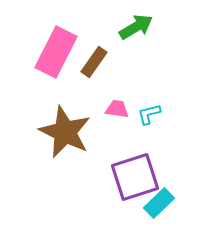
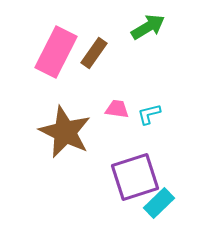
green arrow: moved 12 px right
brown rectangle: moved 9 px up
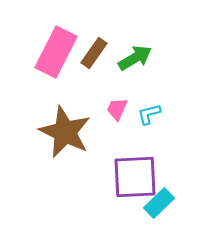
green arrow: moved 13 px left, 31 px down
pink trapezoid: rotated 75 degrees counterclockwise
purple square: rotated 15 degrees clockwise
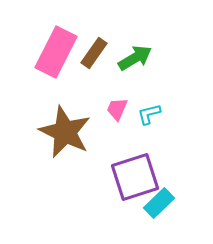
purple square: rotated 15 degrees counterclockwise
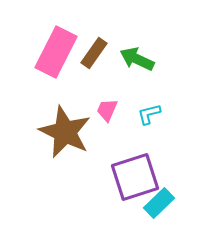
green arrow: moved 2 px right, 1 px down; rotated 124 degrees counterclockwise
pink trapezoid: moved 10 px left, 1 px down
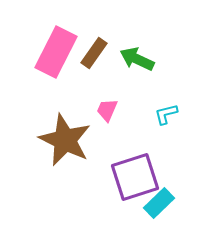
cyan L-shape: moved 17 px right
brown star: moved 8 px down
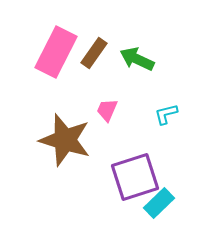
brown star: rotated 8 degrees counterclockwise
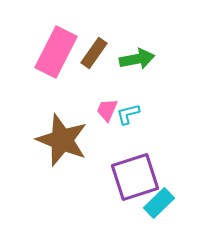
green arrow: rotated 144 degrees clockwise
cyan L-shape: moved 38 px left
brown star: moved 3 px left; rotated 4 degrees clockwise
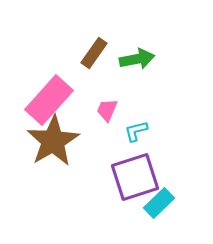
pink rectangle: moved 7 px left, 48 px down; rotated 15 degrees clockwise
cyan L-shape: moved 8 px right, 17 px down
brown star: moved 9 px left, 1 px down; rotated 20 degrees clockwise
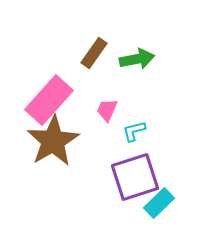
cyan L-shape: moved 2 px left
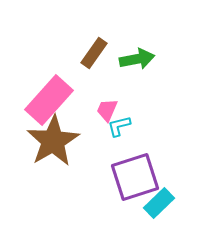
cyan L-shape: moved 15 px left, 5 px up
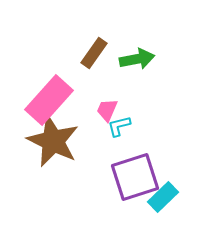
brown star: rotated 16 degrees counterclockwise
cyan rectangle: moved 4 px right, 6 px up
